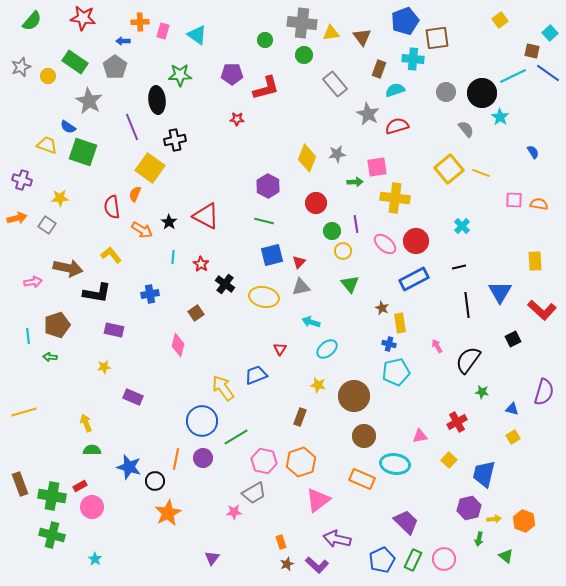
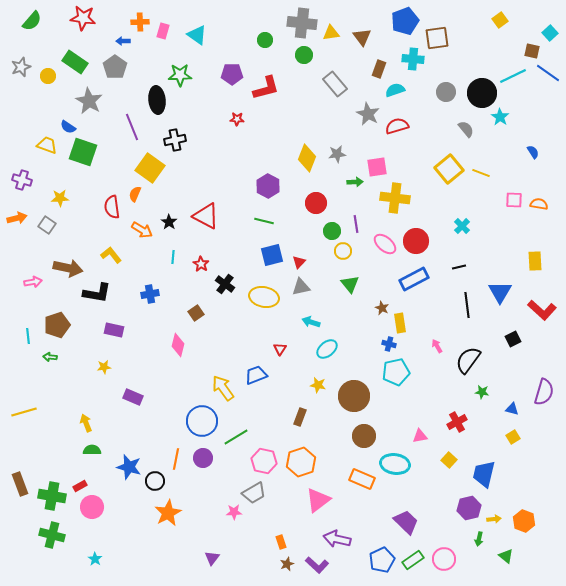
green rectangle at (413, 560): rotated 30 degrees clockwise
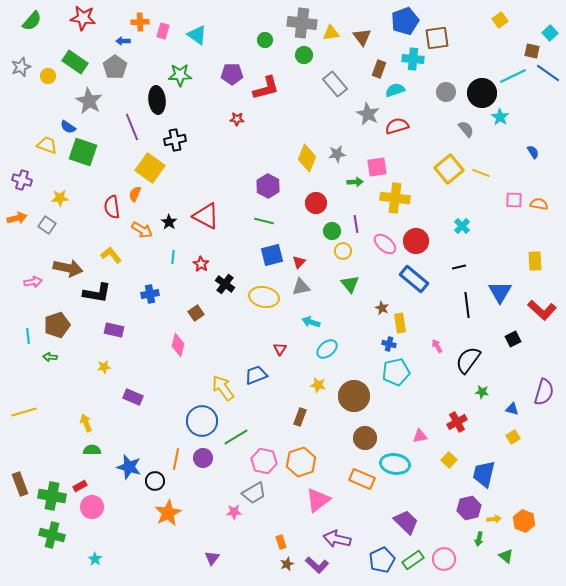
blue rectangle at (414, 279): rotated 68 degrees clockwise
brown circle at (364, 436): moved 1 px right, 2 px down
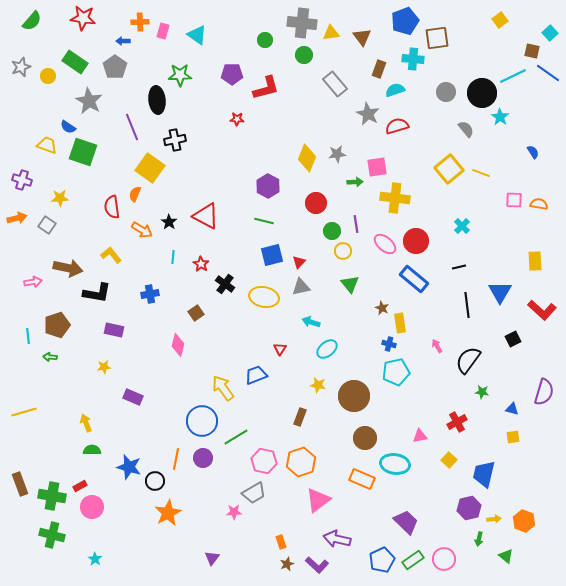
yellow square at (513, 437): rotated 24 degrees clockwise
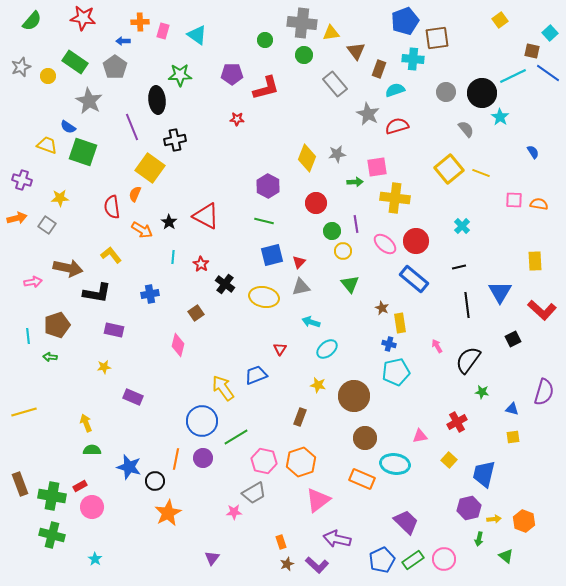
brown triangle at (362, 37): moved 6 px left, 14 px down
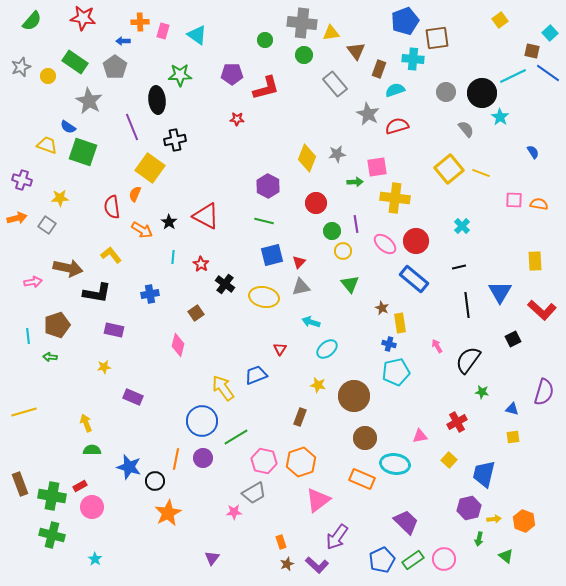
purple arrow at (337, 539): moved 2 px up; rotated 68 degrees counterclockwise
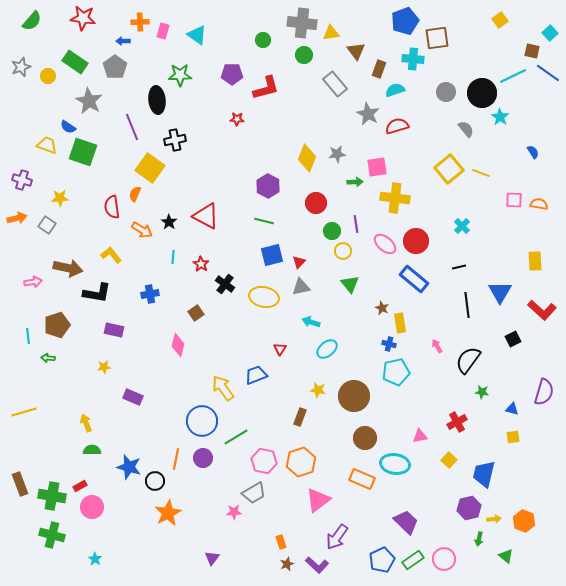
green circle at (265, 40): moved 2 px left
green arrow at (50, 357): moved 2 px left, 1 px down
yellow star at (318, 385): moved 5 px down
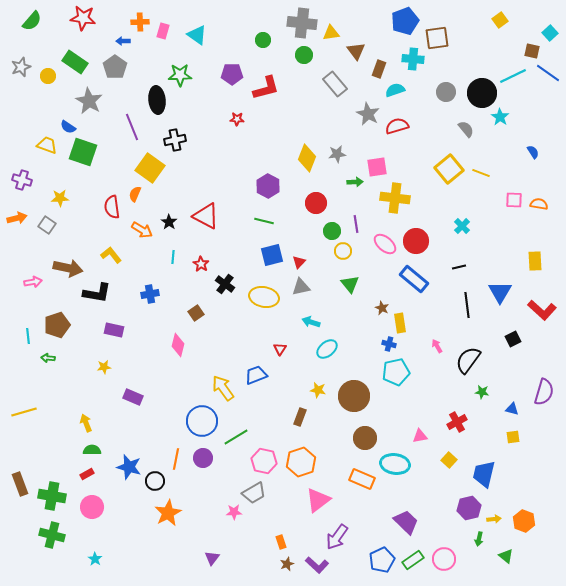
red rectangle at (80, 486): moved 7 px right, 12 px up
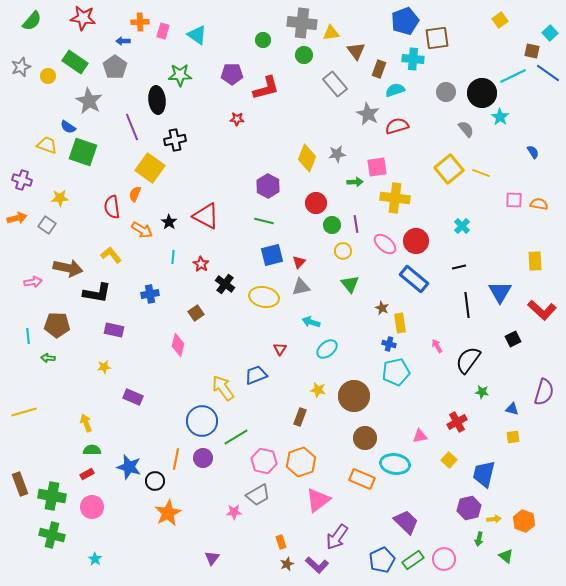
green circle at (332, 231): moved 6 px up
brown pentagon at (57, 325): rotated 20 degrees clockwise
gray trapezoid at (254, 493): moved 4 px right, 2 px down
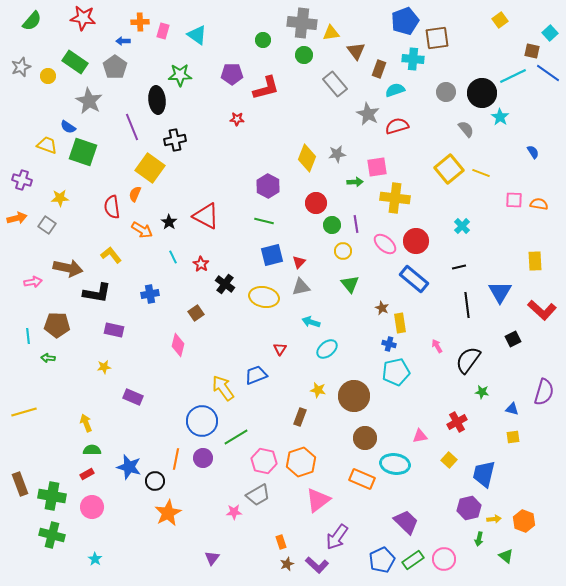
cyan line at (173, 257): rotated 32 degrees counterclockwise
